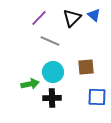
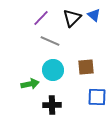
purple line: moved 2 px right
cyan circle: moved 2 px up
black cross: moved 7 px down
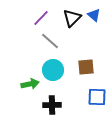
gray line: rotated 18 degrees clockwise
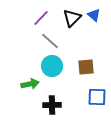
cyan circle: moved 1 px left, 4 px up
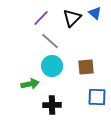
blue triangle: moved 1 px right, 2 px up
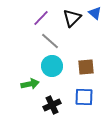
blue square: moved 13 px left
black cross: rotated 24 degrees counterclockwise
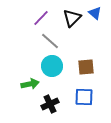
black cross: moved 2 px left, 1 px up
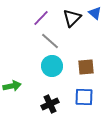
green arrow: moved 18 px left, 2 px down
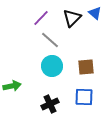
gray line: moved 1 px up
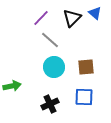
cyan circle: moved 2 px right, 1 px down
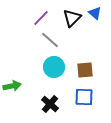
brown square: moved 1 px left, 3 px down
black cross: rotated 24 degrees counterclockwise
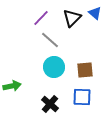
blue square: moved 2 px left
